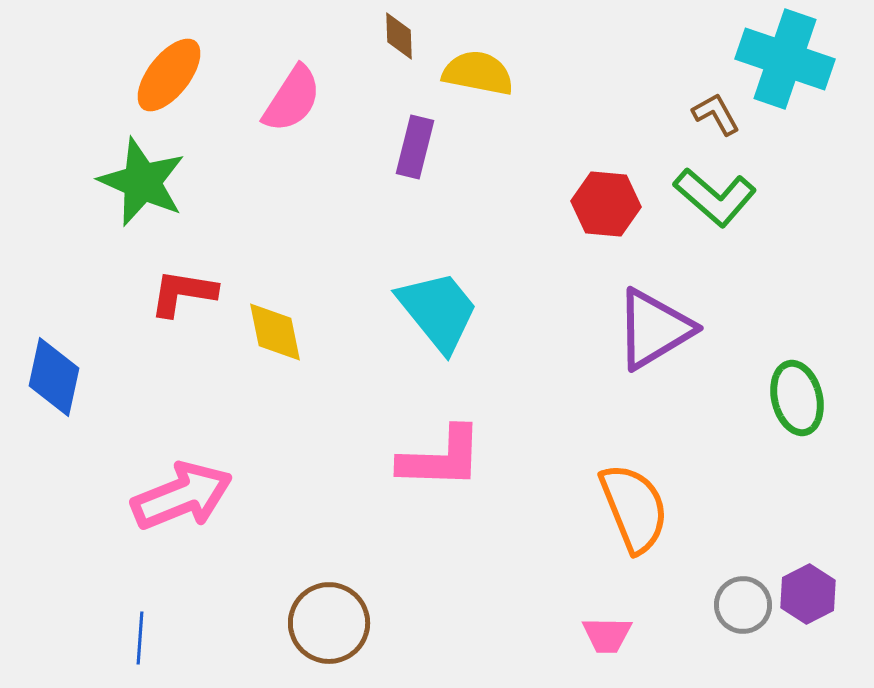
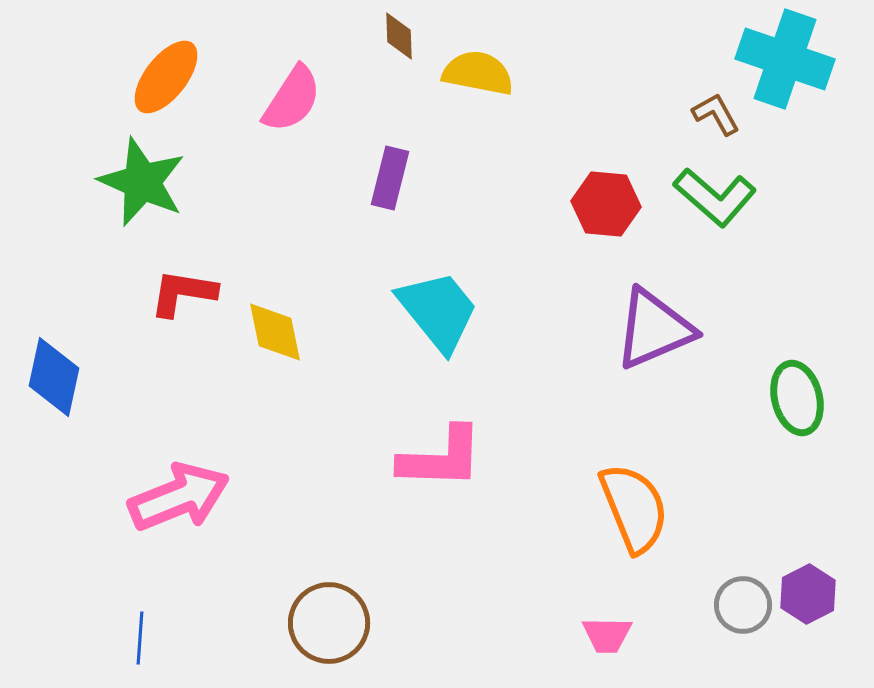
orange ellipse: moved 3 px left, 2 px down
purple rectangle: moved 25 px left, 31 px down
purple triangle: rotated 8 degrees clockwise
pink arrow: moved 3 px left, 1 px down
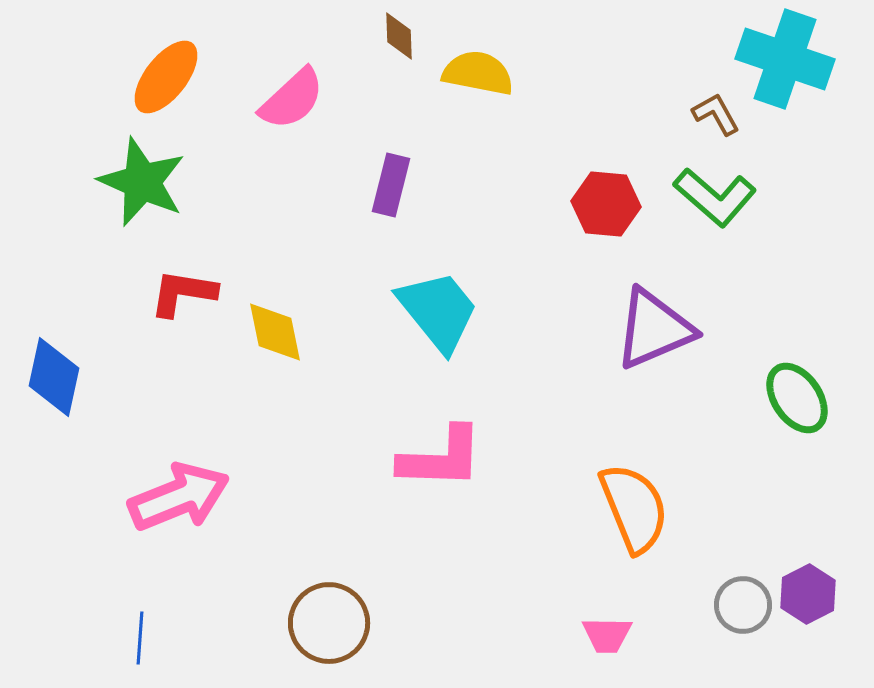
pink semicircle: rotated 14 degrees clockwise
purple rectangle: moved 1 px right, 7 px down
green ellipse: rotated 20 degrees counterclockwise
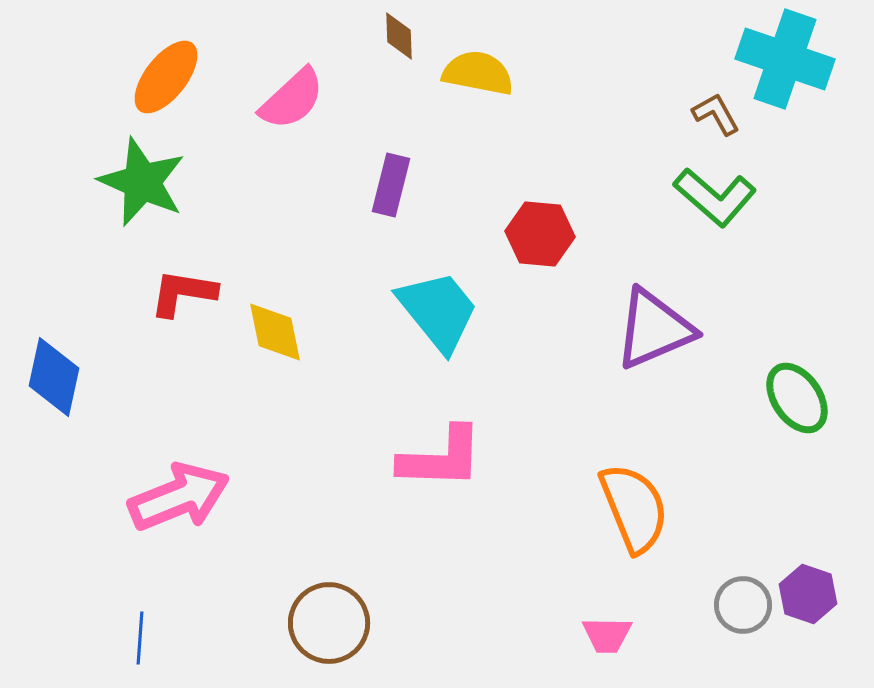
red hexagon: moved 66 px left, 30 px down
purple hexagon: rotated 14 degrees counterclockwise
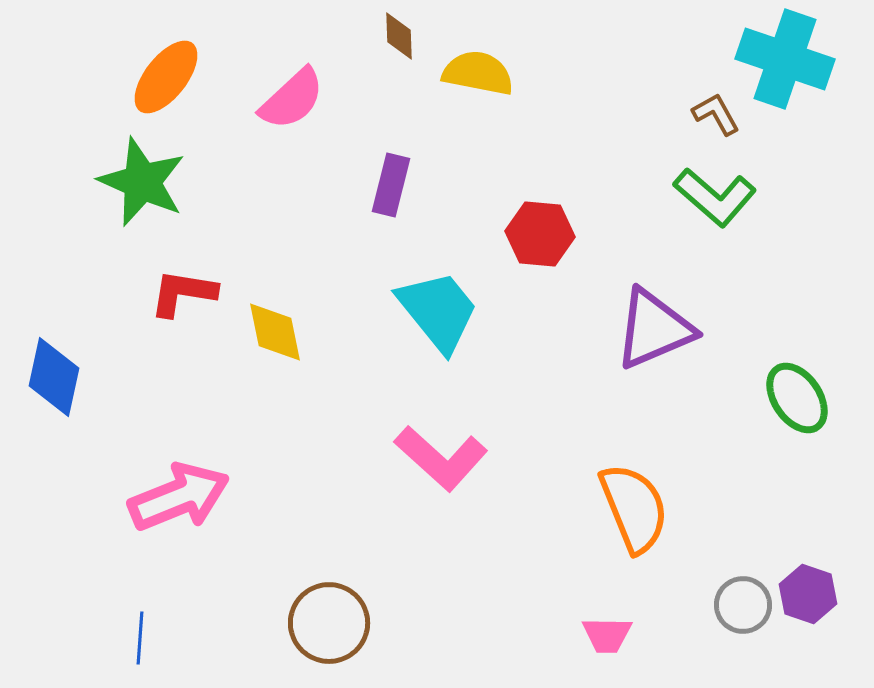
pink L-shape: rotated 40 degrees clockwise
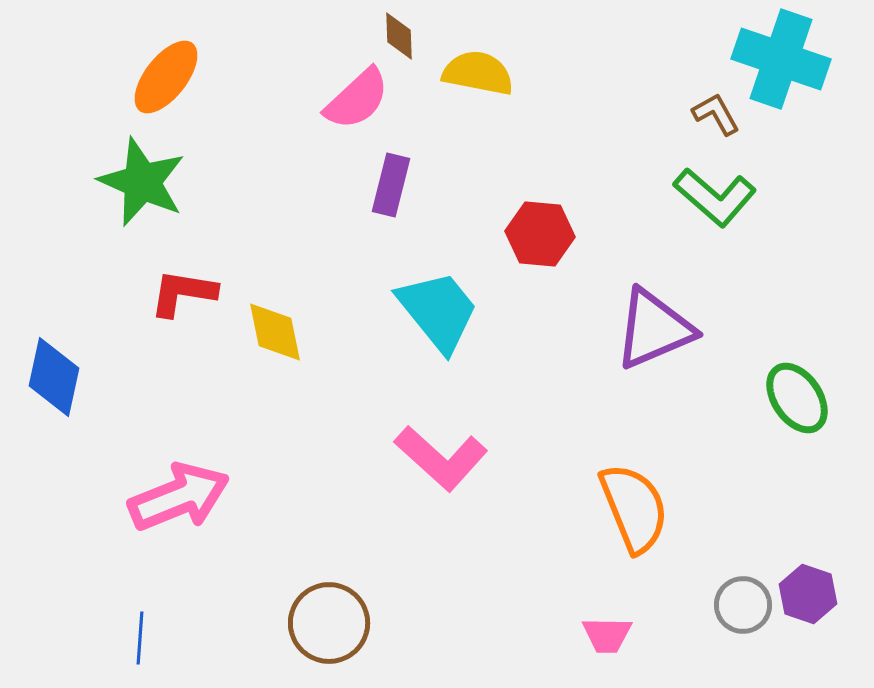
cyan cross: moved 4 px left
pink semicircle: moved 65 px right
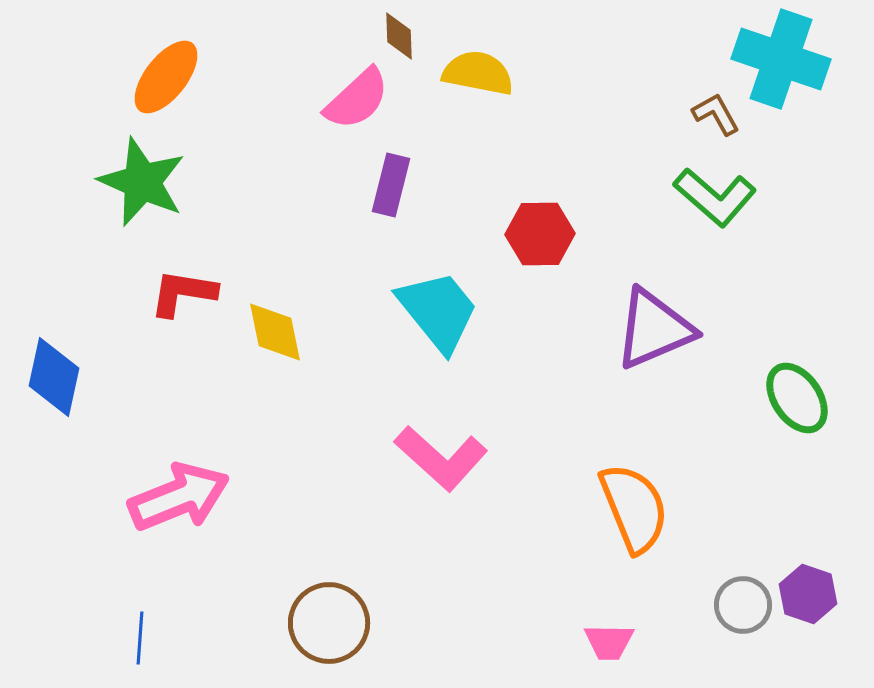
red hexagon: rotated 6 degrees counterclockwise
pink trapezoid: moved 2 px right, 7 px down
